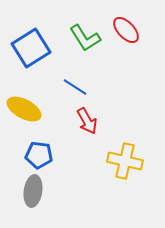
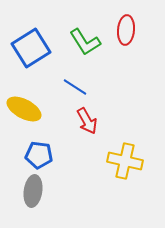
red ellipse: rotated 48 degrees clockwise
green L-shape: moved 4 px down
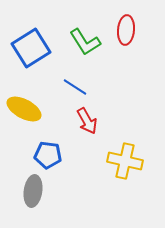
blue pentagon: moved 9 px right
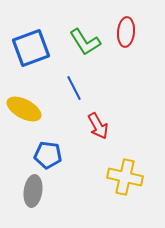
red ellipse: moved 2 px down
blue square: rotated 12 degrees clockwise
blue line: moved 1 px left, 1 px down; rotated 30 degrees clockwise
red arrow: moved 11 px right, 5 px down
yellow cross: moved 16 px down
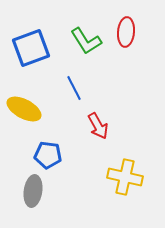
green L-shape: moved 1 px right, 1 px up
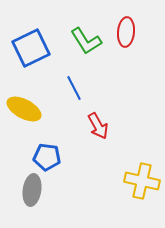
blue square: rotated 6 degrees counterclockwise
blue pentagon: moved 1 px left, 2 px down
yellow cross: moved 17 px right, 4 px down
gray ellipse: moved 1 px left, 1 px up
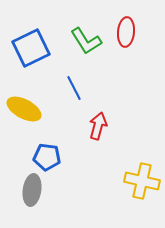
red arrow: rotated 136 degrees counterclockwise
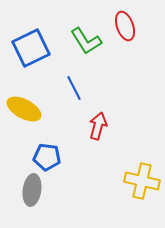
red ellipse: moved 1 px left, 6 px up; rotated 24 degrees counterclockwise
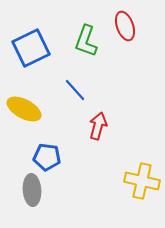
green L-shape: rotated 52 degrees clockwise
blue line: moved 1 px right, 2 px down; rotated 15 degrees counterclockwise
gray ellipse: rotated 12 degrees counterclockwise
